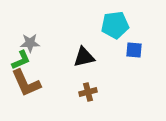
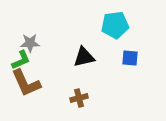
blue square: moved 4 px left, 8 px down
brown cross: moved 9 px left, 6 px down
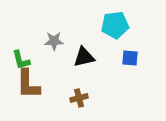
gray star: moved 24 px right, 2 px up
green L-shape: rotated 100 degrees clockwise
brown L-shape: moved 2 px right, 1 px down; rotated 24 degrees clockwise
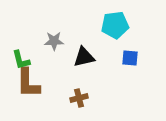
brown L-shape: moved 1 px up
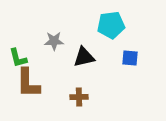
cyan pentagon: moved 4 px left
green L-shape: moved 3 px left, 2 px up
brown cross: moved 1 px up; rotated 12 degrees clockwise
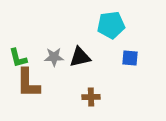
gray star: moved 16 px down
black triangle: moved 4 px left
brown cross: moved 12 px right
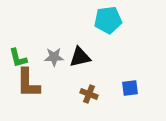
cyan pentagon: moved 3 px left, 5 px up
blue square: moved 30 px down; rotated 12 degrees counterclockwise
brown cross: moved 2 px left, 3 px up; rotated 24 degrees clockwise
